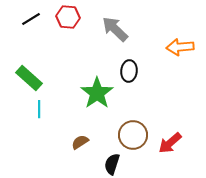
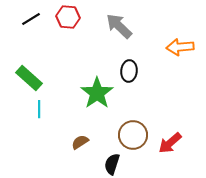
gray arrow: moved 4 px right, 3 px up
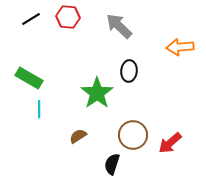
green rectangle: rotated 12 degrees counterclockwise
brown semicircle: moved 2 px left, 6 px up
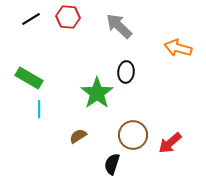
orange arrow: moved 2 px left, 1 px down; rotated 20 degrees clockwise
black ellipse: moved 3 px left, 1 px down
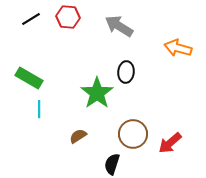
gray arrow: rotated 12 degrees counterclockwise
brown circle: moved 1 px up
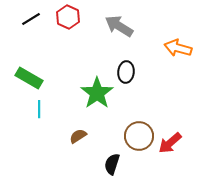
red hexagon: rotated 20 degrees clockwise
brown circle: moved 6 px right, 2 px down
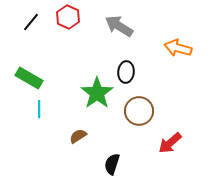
black line: moved 3 px down; rotated 18 degrees counterclockwise
brown circle: moved 25 px up
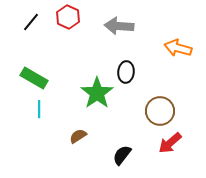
gray arrow: rotated 28 degrees counterclockwise
green rectangle: moved 5 px right
brown circle: moved 21 px right
black semicircle: moved 10 px right, 9 px up; rotated 20 degrees clockwise
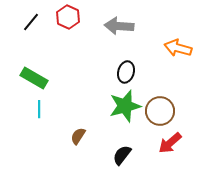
black ellipse: rotated 10 degrees clockwise
green star: moved 28 px right, 13 px down; rotated 20 degrees clockwise
brown semicircle: rotated 24 degrees counterclockwise
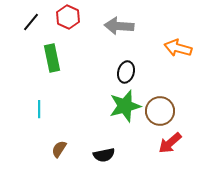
green rectangle: moved 18 px right, 20 px up; rotated 48 degrees clockwise
brown semicircle: moved 19 px left, 13 px down
black semicircle: moved 18 px left; rotated 140 degrees counterclockwise
